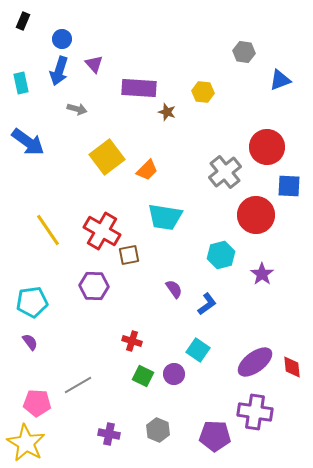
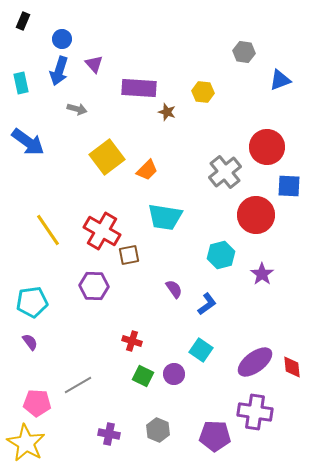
cyan square at (198, 350): moved 3 px right
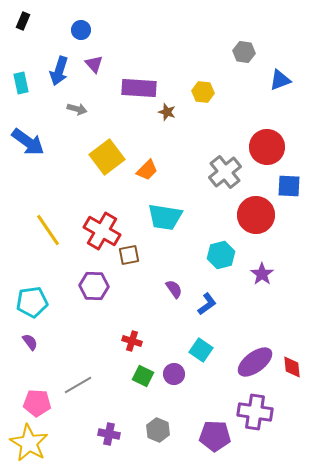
blue circle at (62, 39): moved 19 px right, 9 px up
yellow star at (26, 443): moved 3 px right
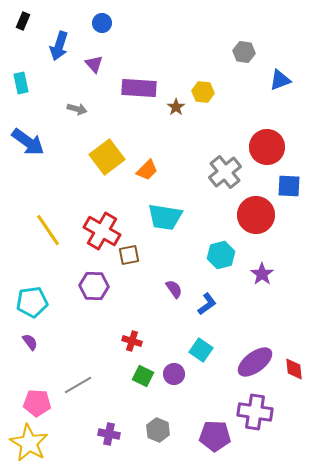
blue circle at (81, 30): moved 21 px right, 7 px up
blue arrow at (59, 71): moved 25 px up
brown star at (167, 112): moved 9 px right, 5 px up; rotated 18 degrees clockwise
red diamond at (292, 367): moved 2 px right, 2 px down
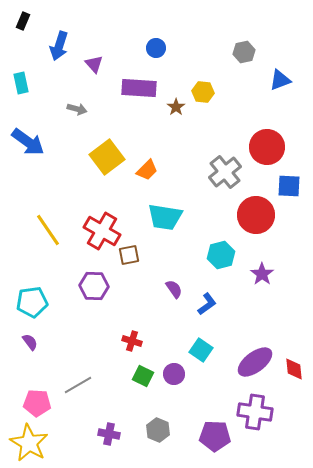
blue circle at (102, 23): moved 54 px right, 25 px down
gray hexagon at (244, 52): rotated 20 degrees counterclockwise
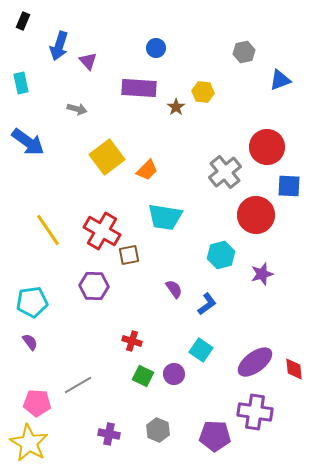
purple triangle at (94, 64): moved 6 px left, 3 px up
purple star at (262, 274): rotated 20 degrees clockwise
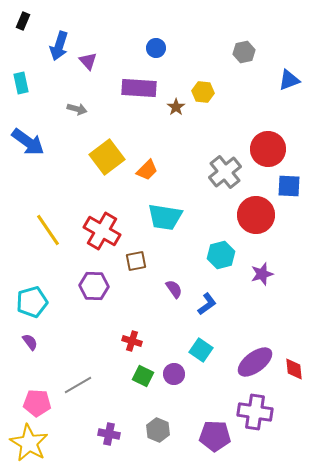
blue triangle at (280, 80): moved 9 px right
red circle at (267, 147): moved 1 px right, 2 px down
brown square at (129, 255): moved 7 px right, 6 px down
cyan pentagon at (32, 302): rotated 8 degrees counterclockwise
